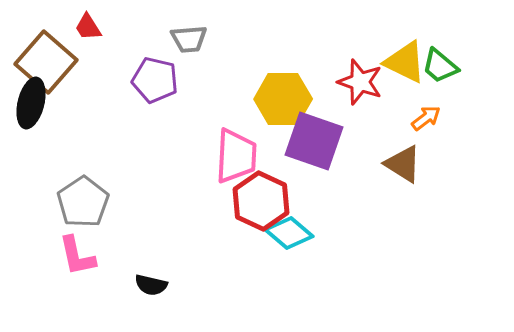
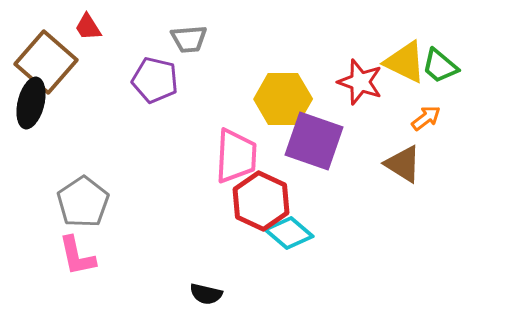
black semicircle: moved 55 px right, 9 px down
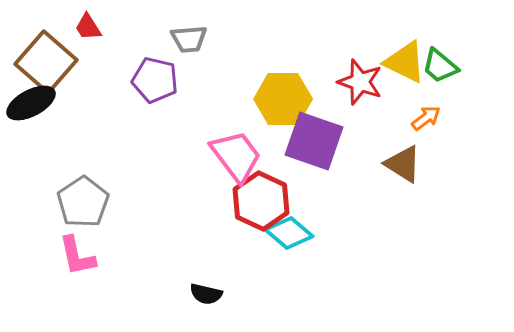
black ellipse: rotated 48 degrees clockwise
pink trapezoid: rotated 40 degrees counterclockwise
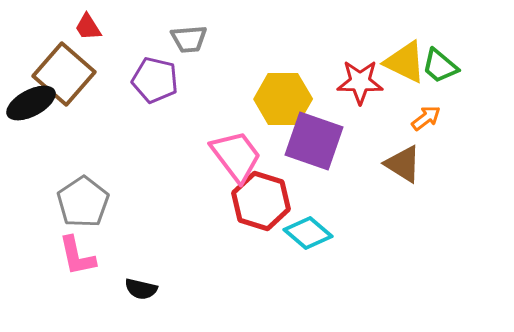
brown square: moved 18 px right, 12 px down
red star: rotated 18 degrees counterclockwise
red hexagon: rotated 8 degrees counterclockwise
cyan diamond: moved 19 px right
black semicircle: moved 65 px left, 5 px up
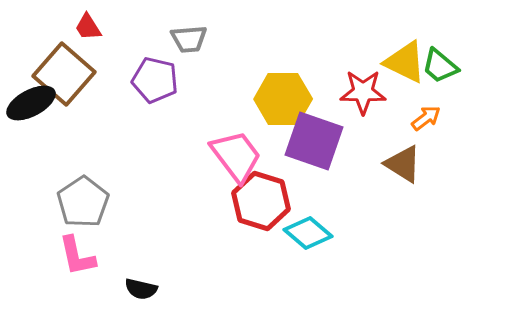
red star: moved 3 px right, 10 px down
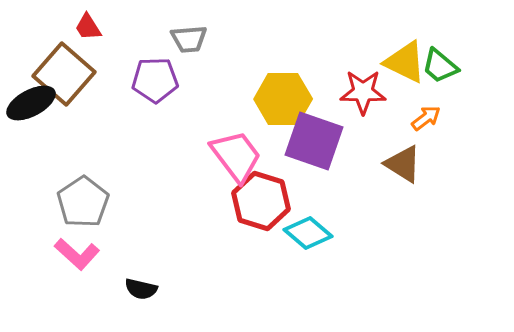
purple pentagon: rotated 15 degrees counterclockwise
pink L-shape: moved 2 px up; rotated 36 degrees counterclockwise
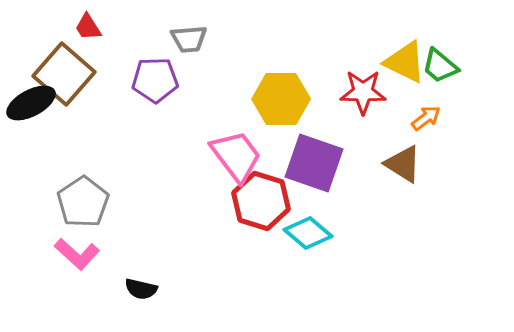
yellow hexagon: moved 2 px left
purple square: moved 22 px down
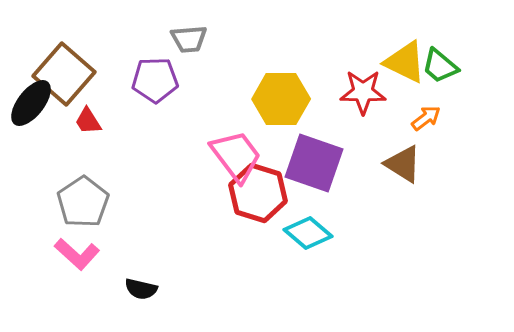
red trapezoid: moved 94 px down
black ellipse: rotated 24 degrees counterclockwise
red hexagon: moved 3 px left, 8 px up
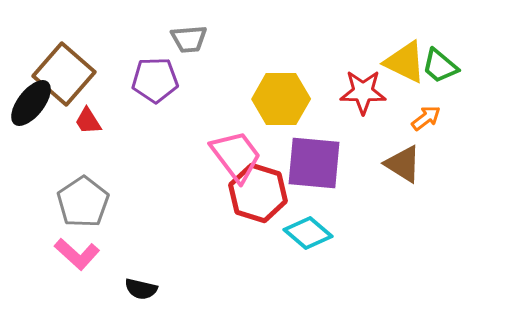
purple square: rotated 14 degrees counterclockwise
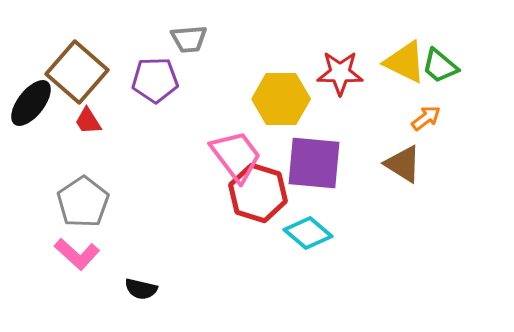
brown square: moved 13 px right, 2 px up
red star: moved 23 px left, 19 px up
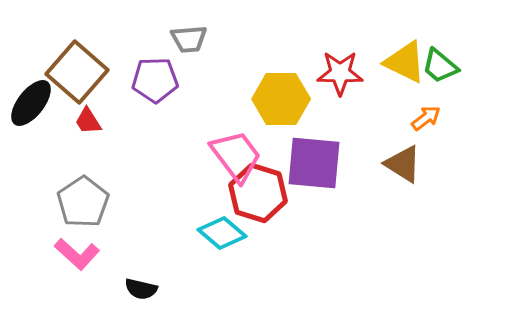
cyan diamond: moved 86 px left
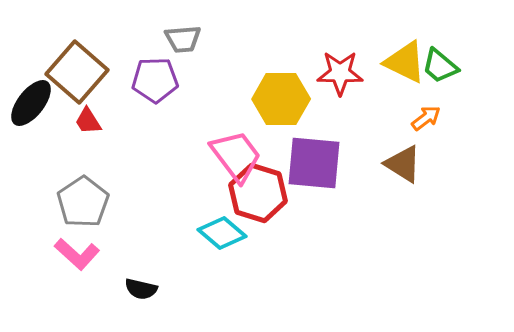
gray trapezoid: moved 6 px left
